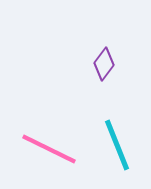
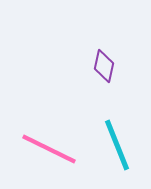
purple diamond: moved 2 px down; rotated 24 degrees counterclockwise
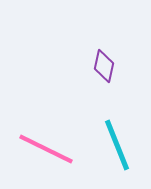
pink line: moved 3 px left
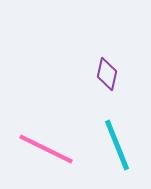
purple diamond: moved 3 px right, 8 px down
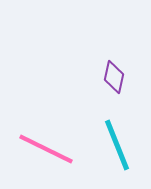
purple diamond: moved 7 px right, 3 px down
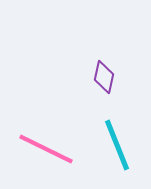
purple diamond: moved 10 px left
